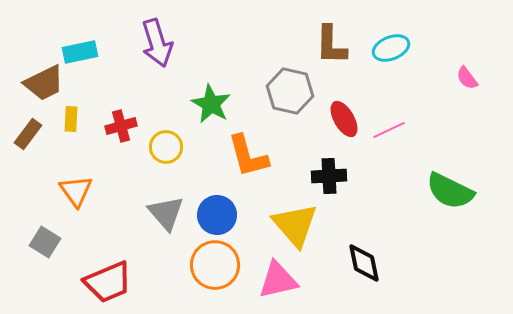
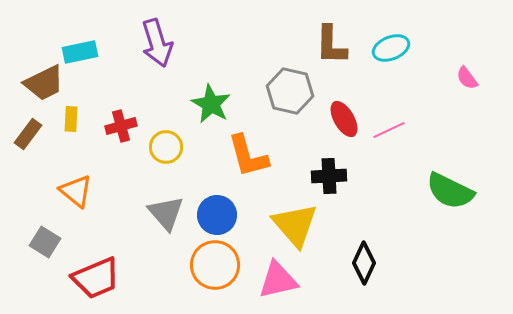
orange triangle: rotated 15 degrees counterclockwise
black diamond: rotated 36 degrees clockwise
red trapezoid: moved 12 px left, 4 px up
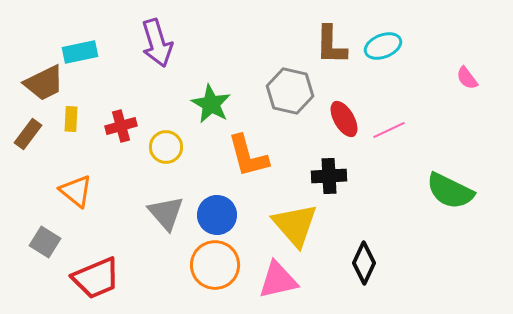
cyan ellipse: moved 8 px left, 2 px up
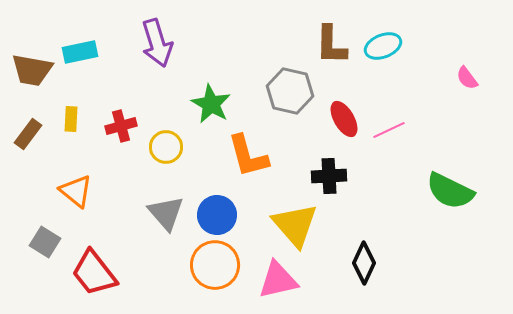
brown trapezoid: moved 12 px left, 13 px up; rotated 36 degrees clockwise
red trapezoid: moved 2 px left, 5 px up; rotated 75 degrees clockwise
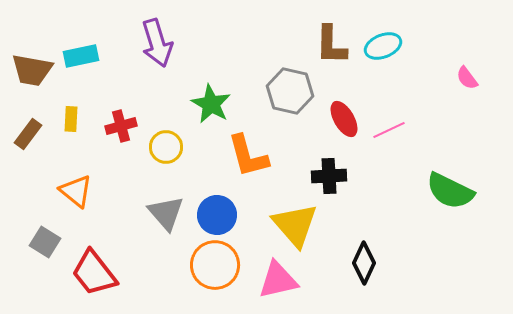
cyan rectangle: moved 1 px right, 4 px down
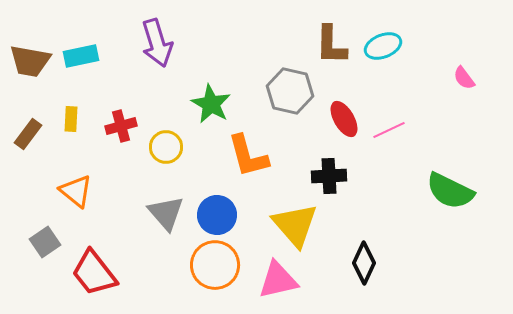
brown trapezoid: moved 2 px left, 9 px up
pink semicircle: moved 3 px left
gray square: rotated 24 degrees clockwise
